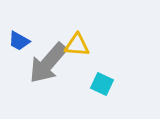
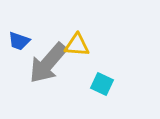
blue trapezoid: rotated 10 degrees counterclockwise
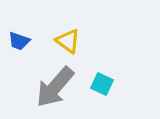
yellow triangle: moved 9 px left, 4 px up; rotated 32 degrees clockwise
gray arrow: moved 7 px right, 24 px down
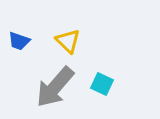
yellow triangle: rotated 8 degrees clockwise
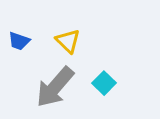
cyan square: moved 2 px right, 1 px up; rotated 20 degrees clockwise
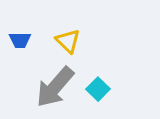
blue trapezoid: moved 1 px right, 1 px up; rotated 20 degrees counterclockwise
cyan square: moved 6 px left, 6 px down
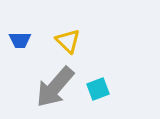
cyan square: rotated 25 degrees clockwise
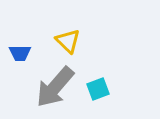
blue trapezoid: moved 13 px down
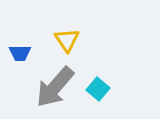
yellow triangle: moved 1 px left, 1 px up; rotated 12 degrees clockwise
cyan square: rotated 30 degrees counterclockwise
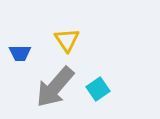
cyan square: rotated 15 degrees clockwise
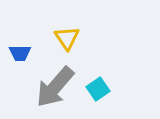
yellow triangle: moved 2 px up
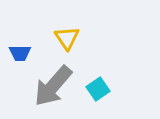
gray arrow: moved 2 px left, 1 px up
